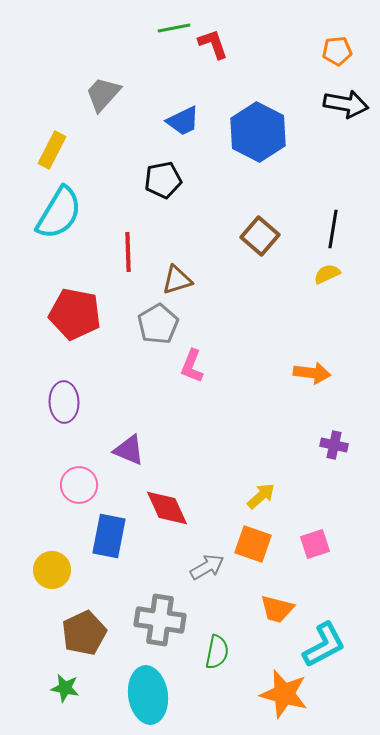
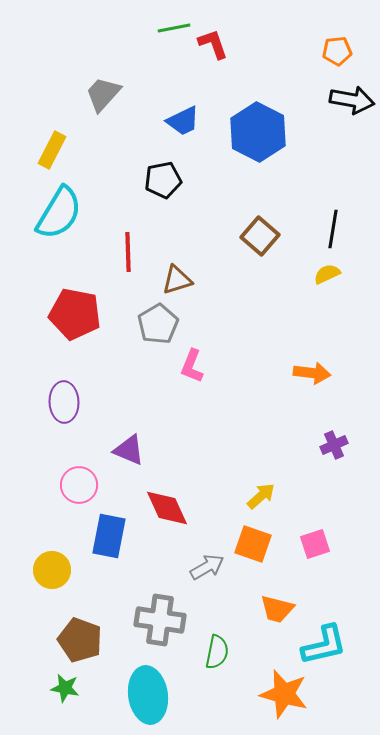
black arrow: moved 6 px right, 4 px up
purple cross: rotated 36 degrees counterclockwise
brown pentagon: moved 4 px left, 7 px down; rotated 27 degrees counterclockwise
cyan L-shape: rotated 15 degrees clockwise
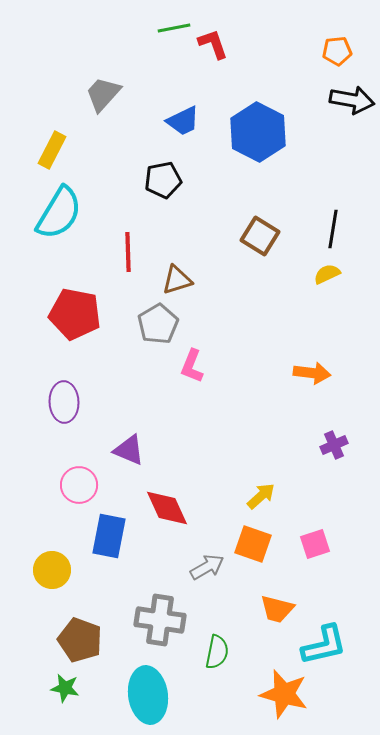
brown square: rotated 9 degrees counterclockwise
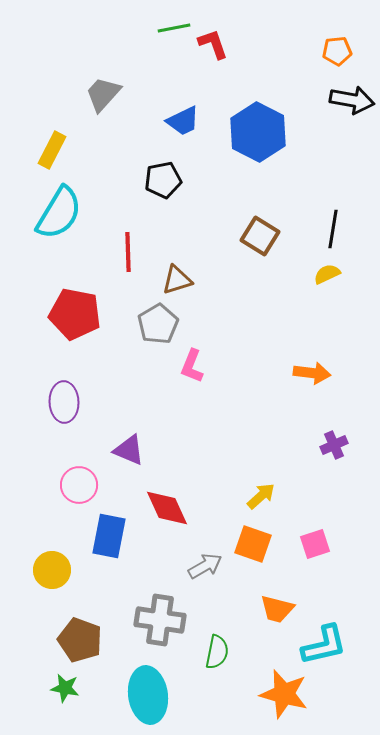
gray arrow: moved 2 px left, 1 px up
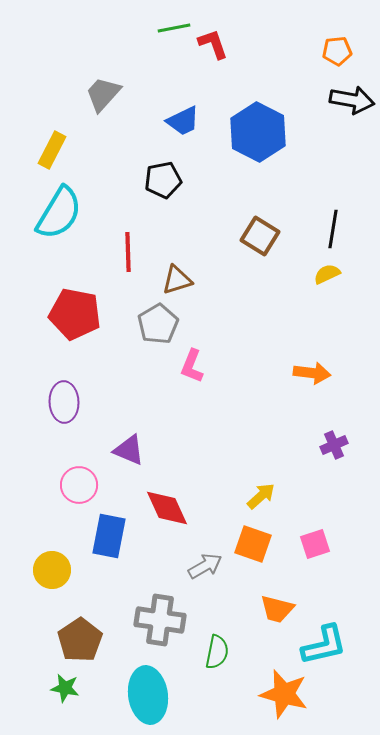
brown pentagon: rotated 18 degrees clockwise
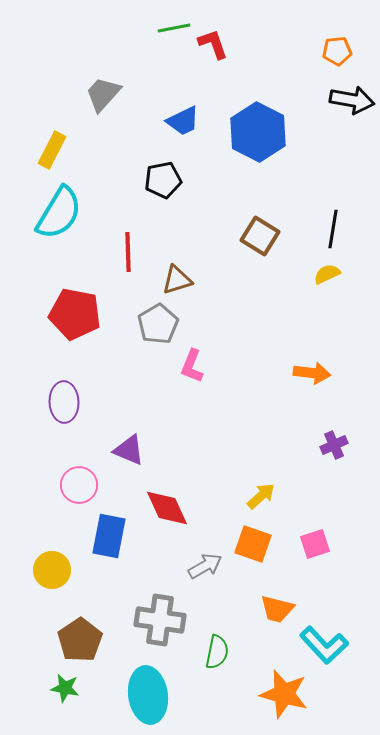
cyan L-shape: rotated 60 degrees clockwise
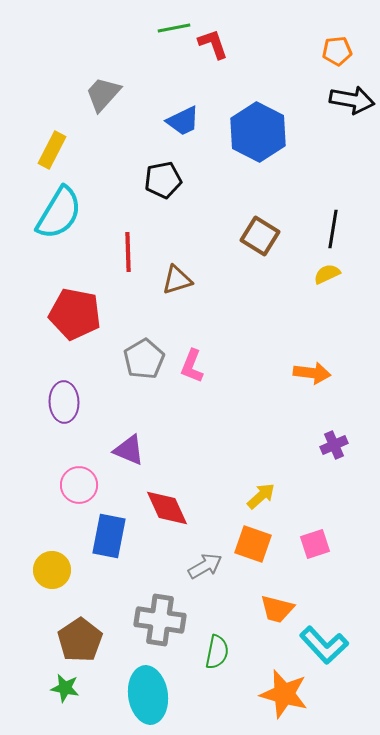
gray pentagon: moved 14 px left, 35 px down
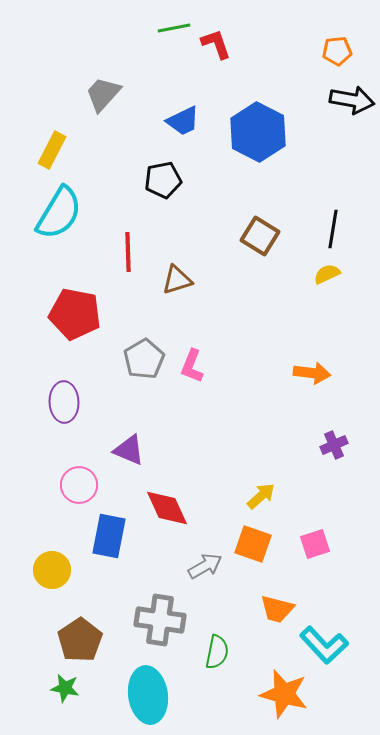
red L-shape: moved 3 px right
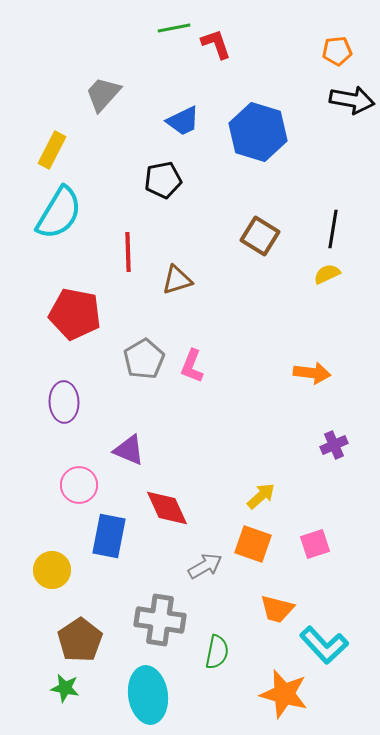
blue hexagon: rotated 10 degrees counterclockwise
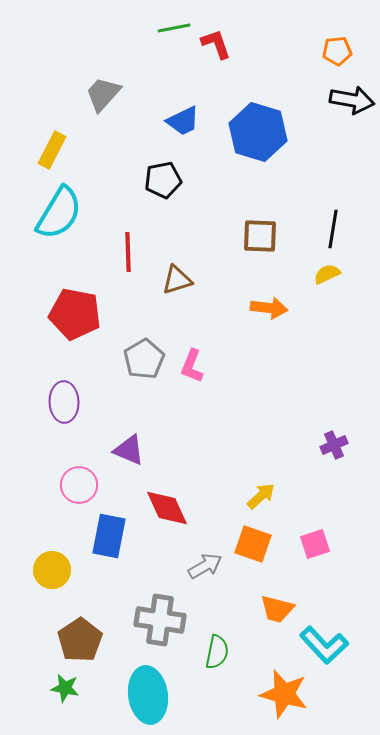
brown square: rotated 30 degrees counterclockwise
orange arrow: moved 43 px left, 65 px up
